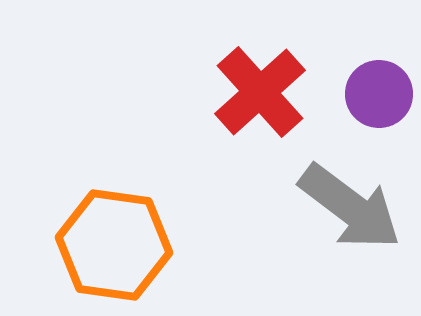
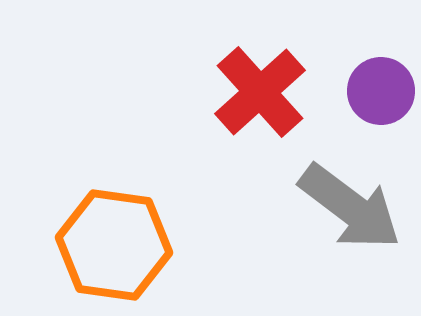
purple circle: moved 2 px right, 3 px up
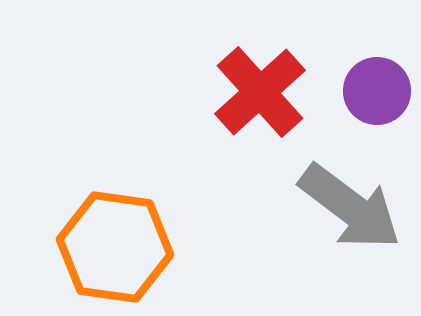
purple circle: moved 4 px left
orange hexagon: moved 1 px right, 2 px down
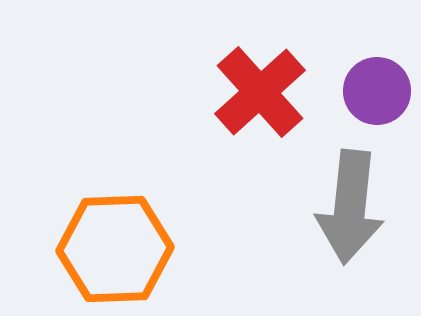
gray arrow: rotated 59 degrees clockwise
orange hexagon: moved 2 px down; rotated 10 degrees counterclockwise
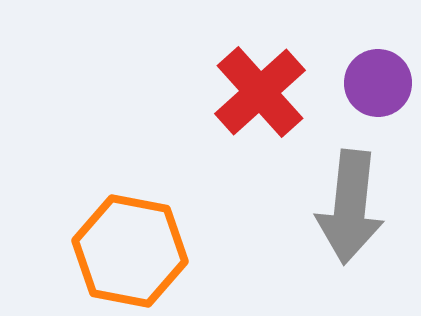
purple circle: moved 1 px right, 8 px up
orange hexagon: moved 15 px right, 2 px down; rotated 13 degrees clockwise
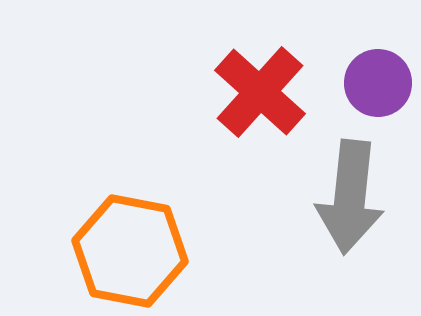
red cross: rotated 6 degrees counterclockwise
gray arrow: moved 10 px up
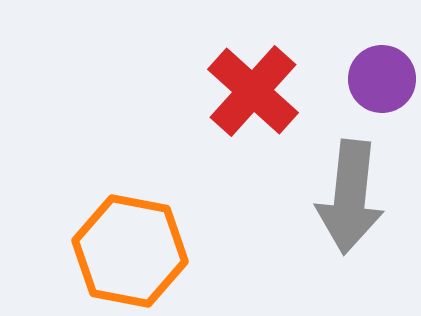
purple circle: moved 4 px right, 4 px up
red cross: moved 7 px left, 1 px up
